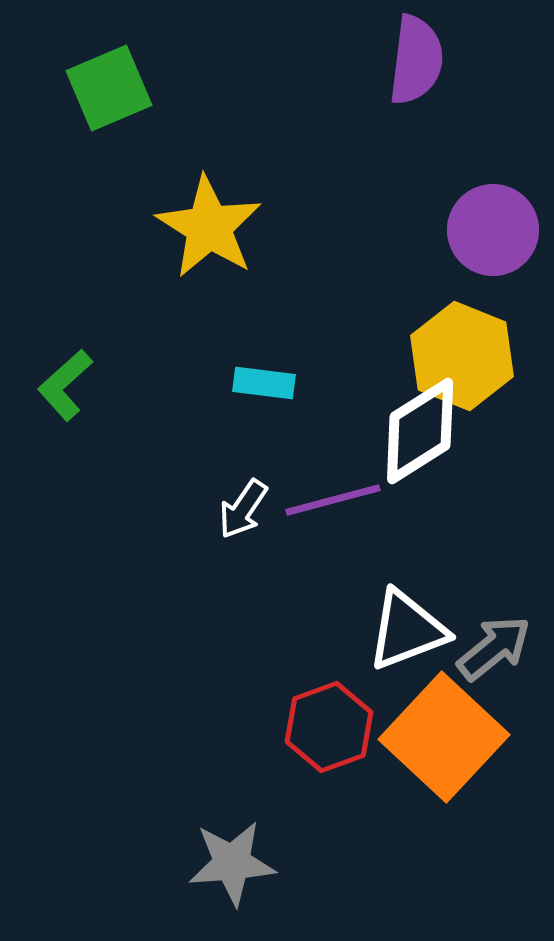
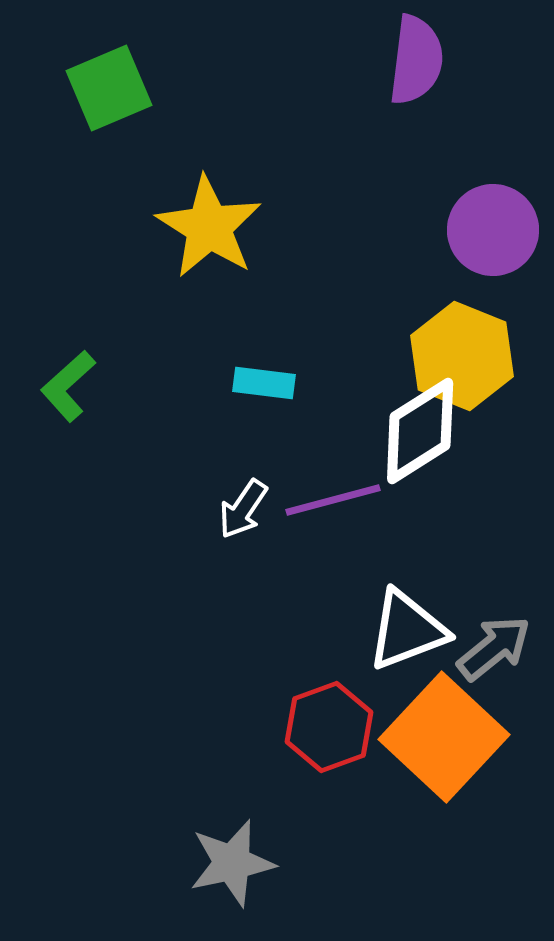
green L-shape: moved 3 px right, 1 px down
gray star: rotated 8 degrees counterclockwise
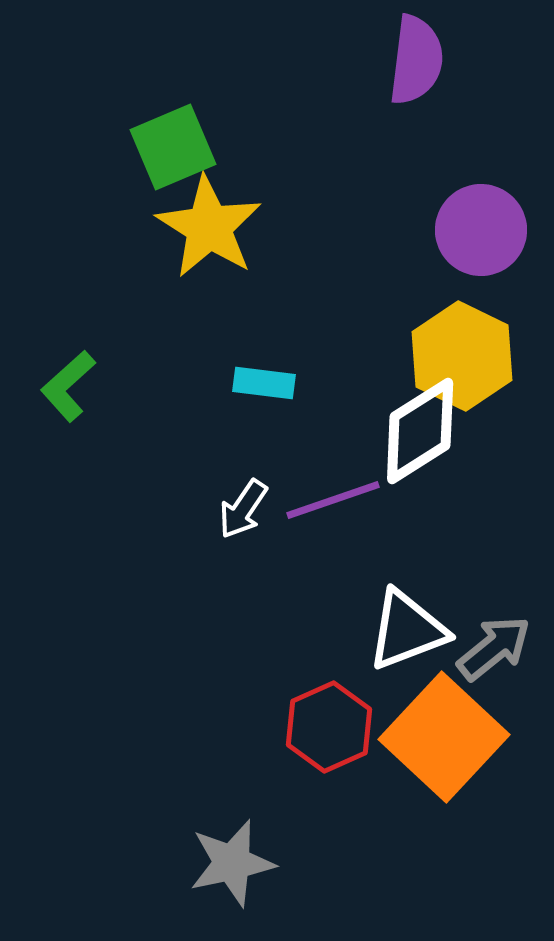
green square: moved 64 px right, 59 px down
purple circle: moved 12 px left
yellow hexagon: rotated 4 degrees clockwise
purple line: rotated 4 degrees counterclockwise
red hexagon: rotated 4 degrees counterclockwise
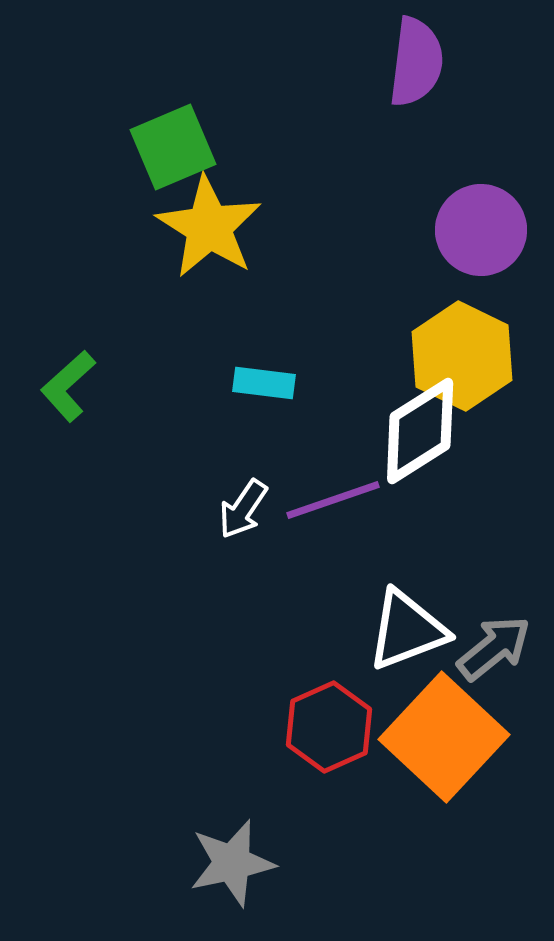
purple semicircle: moved 2 px down
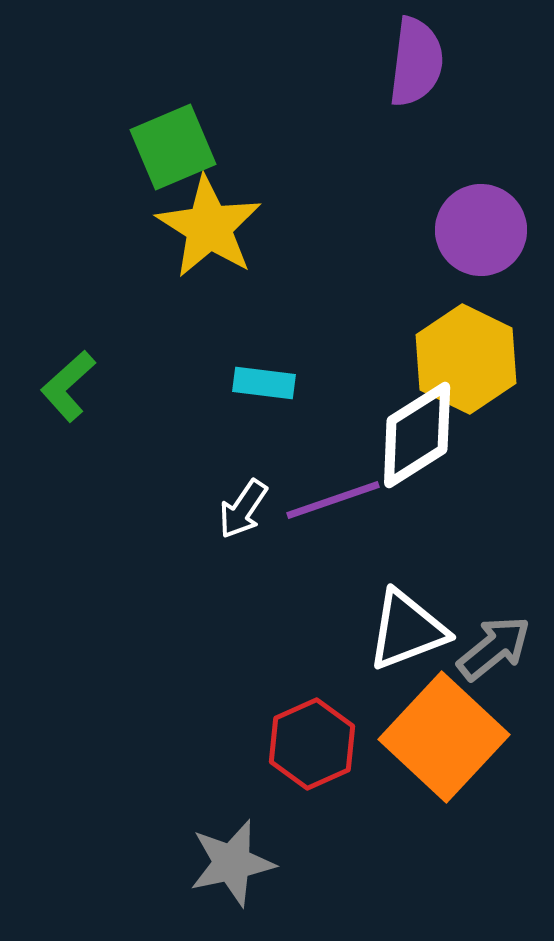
yellow hexagon: moved 4 px right, 3 px down
white diamond: moved 3 px left, 4 px down
red hexagon: moved 17 px left, 17 px down
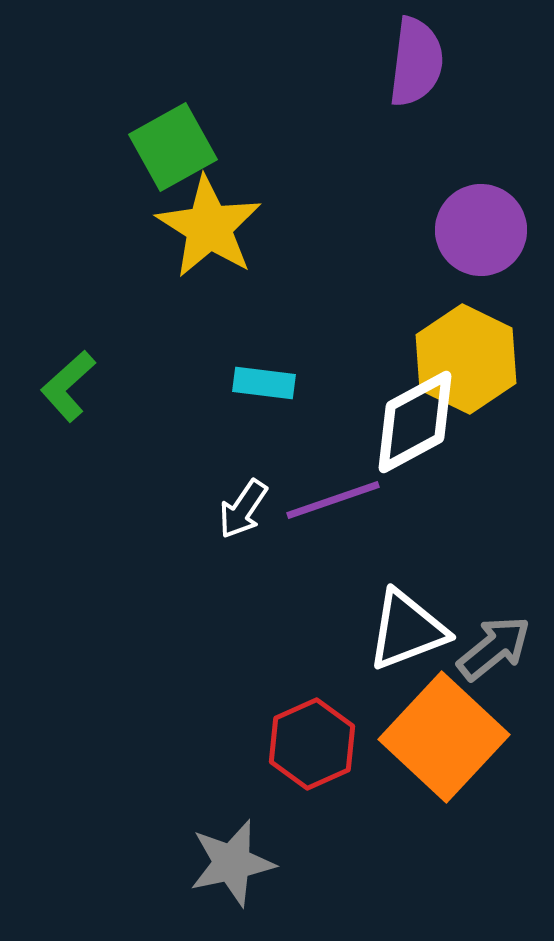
green square: rotated 6 degrees counterclockwise
white diamond: moved 2 px left, 13 px up; rotated 4 degrees clockwise
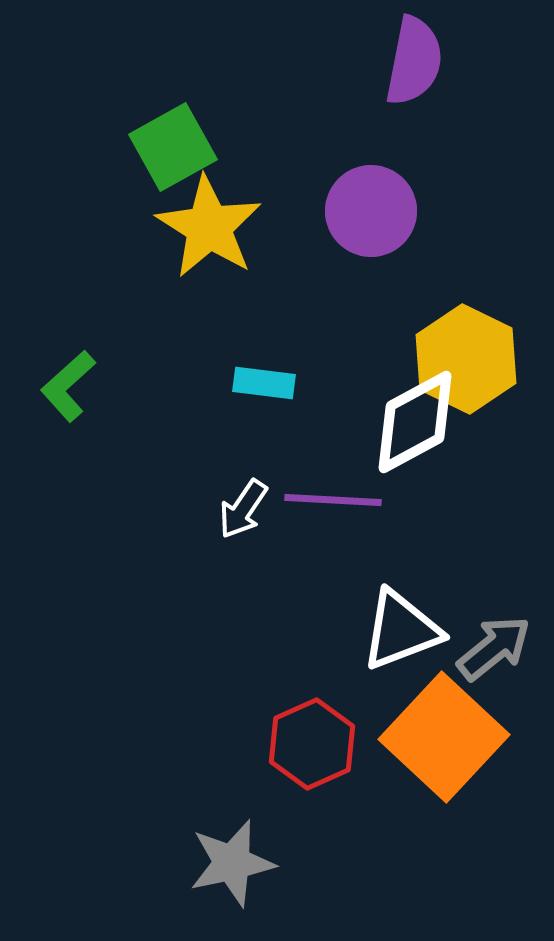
purple semicircle: moved 2 px left, 1 px up; rotated 4 degrees clockwise
purple circle: moved 110 px left, 19 px up
purple line: rotated 22 degrees clockwise
white triangle: moved 6 px left
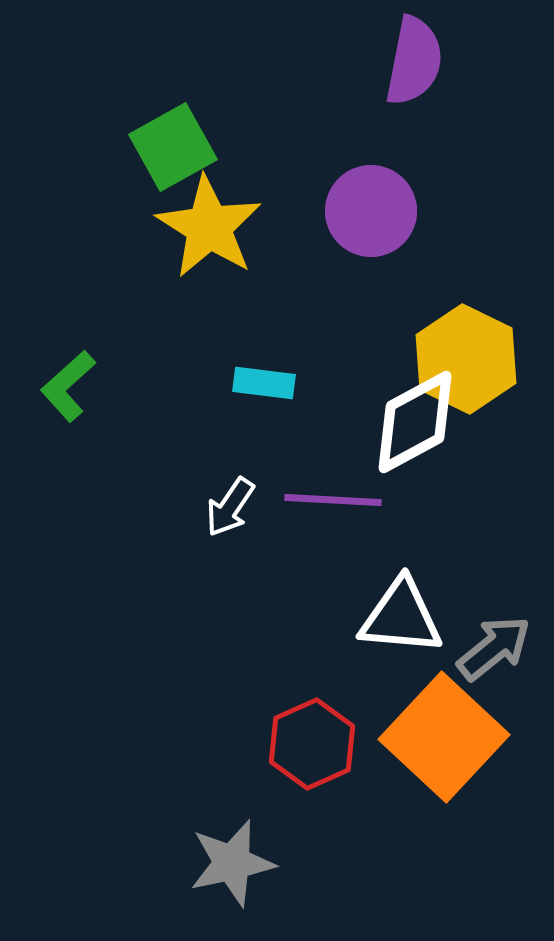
white arrow: moved 13 px left, 2 px up
white triangle: moved 13 px up; rotated 26 degrees clockwise
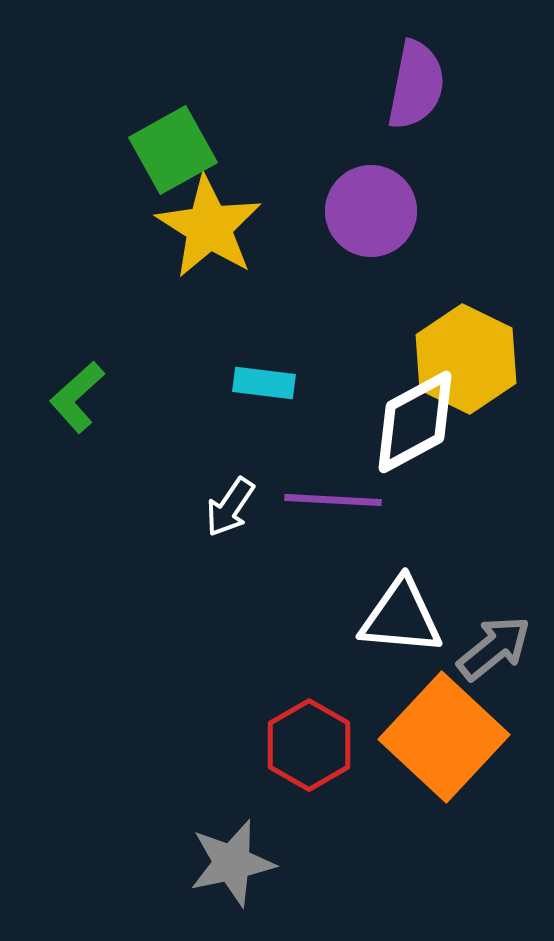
purple semicircle: moved 2 px right, 24 px down
green square: moved 3 px down
green L-shape: moved 9 px right, 11 px down
red hexagon: moved 3 px left, 1 px down; rotated 6 degrees counterclockwise
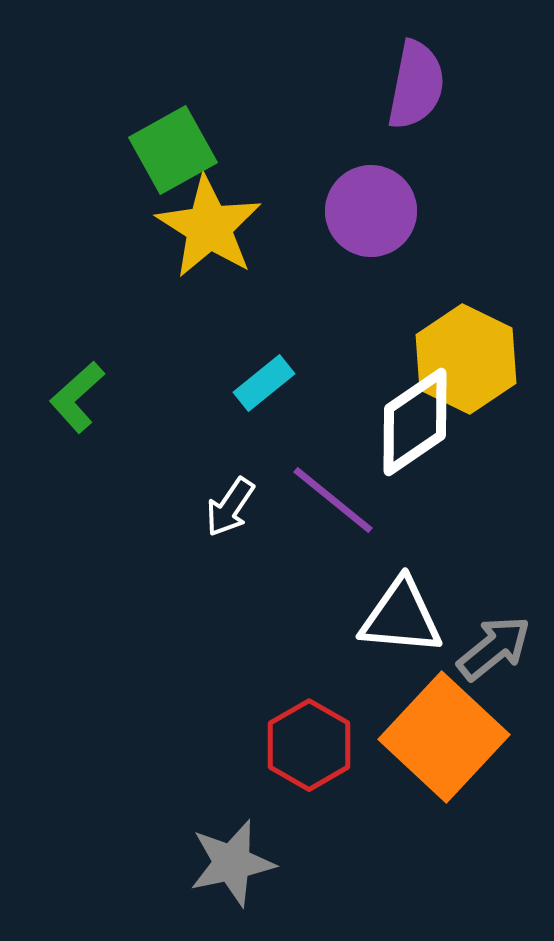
cyan rectangle: rotated 46 degrees counterclockwise
white diamond: rotated 6 degrees counterclockwise
purple line: rotated 36 degrees clockwise
